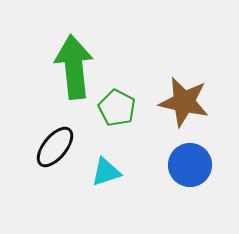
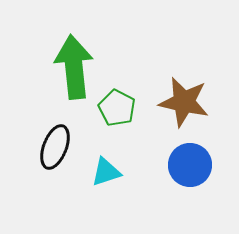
black ellipse: rotated 18 degrees counterclockwise
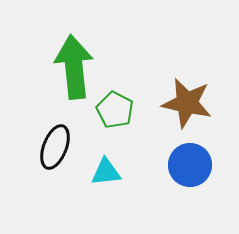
brown star: moved 3 px right, 1 px down
green pentagon: moved 2 px left, 2 px down
cyan triangle: rotated 12 degrees clockwise
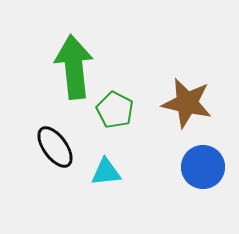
black ellipse: rotated 57 degrees counterclockwise
blue circle: moved 13 px right, 2 px down
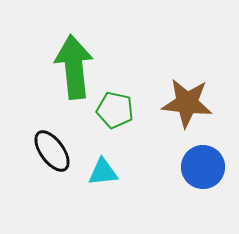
brown star: rotated 6 degrees counterclockwise
green pentagon: rotated 15 degrees counterclockwise
black ellipse: moved 3 px left, 4 px down
cyan triangle: moved 3 px left
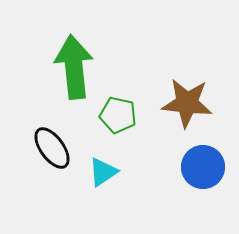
green pentagon: moved 3 px right, 5 px down
black ellipse: moved 3 px up
cyan triangle: rotated 28 degrees counterclockwise
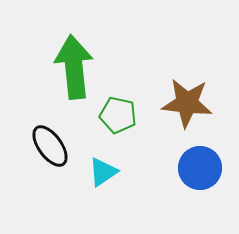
black ellipse: moved 2 px left, 2 px up
blue circle: moved 3 px left, 1 px down
